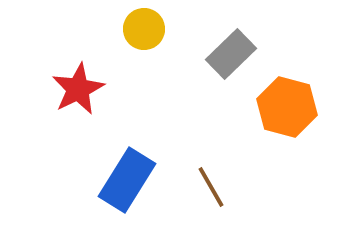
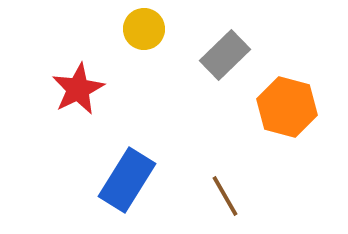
gray rectangle: moved 6 px left, 1 px down
brown line: moved 14 px right, 9 px down
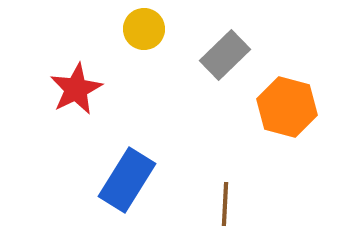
red star: moved 2 px left
brown line: moved 8 px down; rotated 33 degrees clockwise
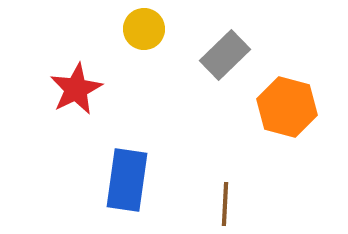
blue rectangle: rotated 24 degrees counterclockwise
